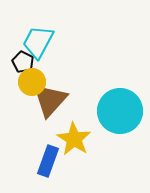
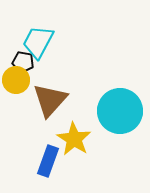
black pentagon: rotated 15 degrees counterclockwise
yellow circle: moved 16 px left, 2 px up
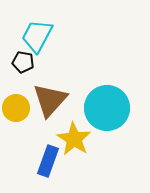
cyan trapezoid: moved 1 px left, 6 px up
yellow circle: moved 28 px down
cyan circle: moved 13 px left, 3 px up
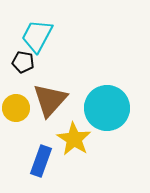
blue rectangle: moved 7 px left
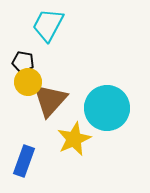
cyan trapezoid: moved 11 px right, 11 px up
yellow circle: moved 12 px right, 26 px up
yellow star: rotated 16 degrees clockwise
blue rectangle: moved 17 px left
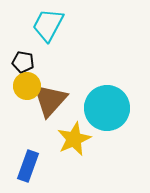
yellow circle: moved 1 px left, 4 px down
blue rectangle: moved 4 px right, 5 px down
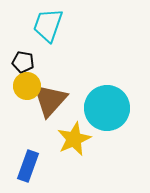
cyan trapezoid: rotated 9 degrees counterclockwise
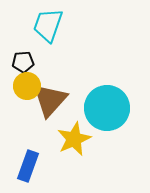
black pentagon: rotated 15 degrees counterclockwise
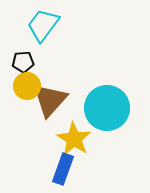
cyan trapezoid: moved 5 px left; rotated 18 degrees clockwise
yellow star: rotated 16 degrees counterclockwise
blue rectangle: moved 35 px right, 3 px down
